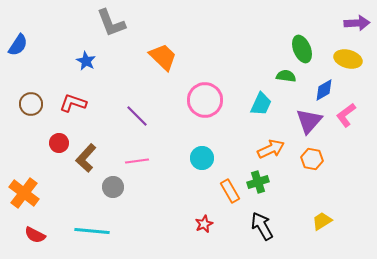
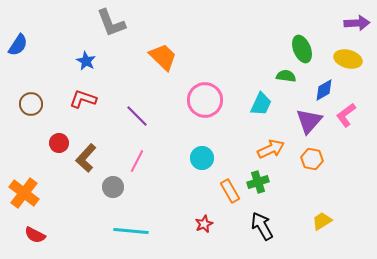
red L-shape: moved 10 px right, 4 px up
pink line: rotated 55 degrees counterclockwise
cyan line: moved 39 px right
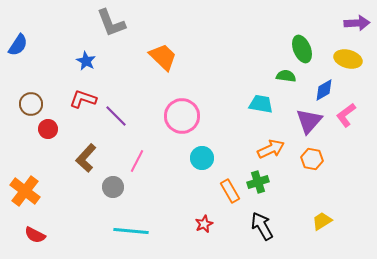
pink circle: moved 23 px left, 16 px down
cyan trapezoid: rotated 105 degrees counterclockwise
purple line: moved 21 px left
red circle: moved 11 px left, 14 px up
orange cross: moved 1 px right, 2 px up
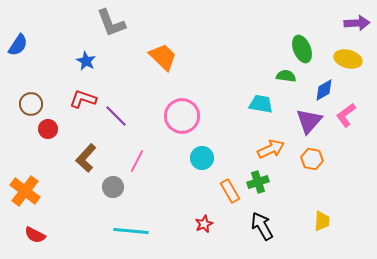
yellow trapezoid: rotated 125 degrees clockwise
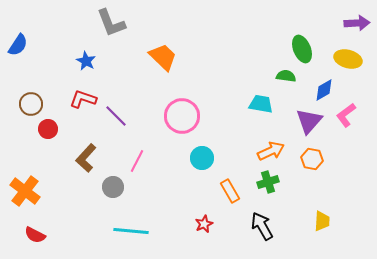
orange arrow: moved 2 px down
green cross: moved 10 px right
